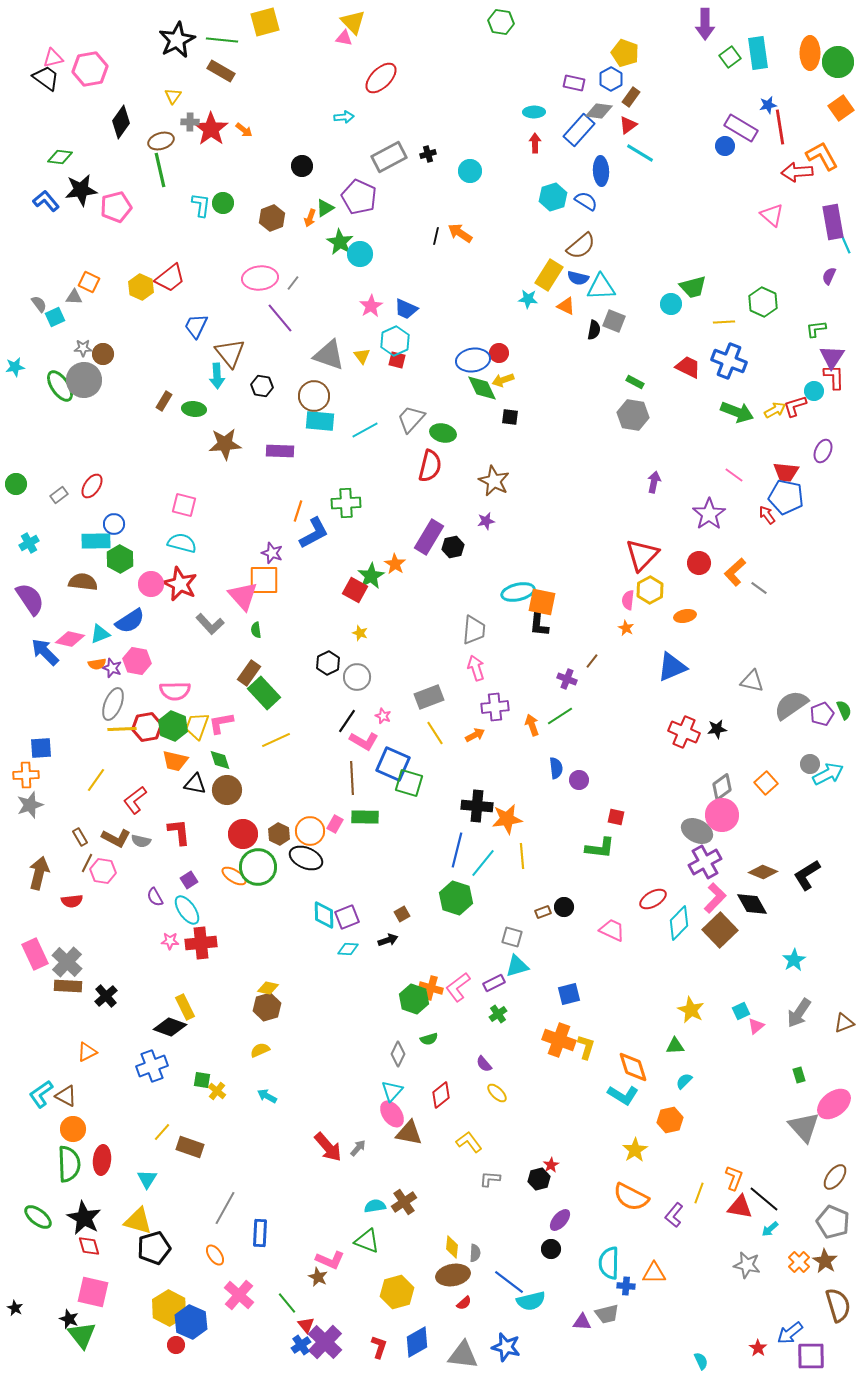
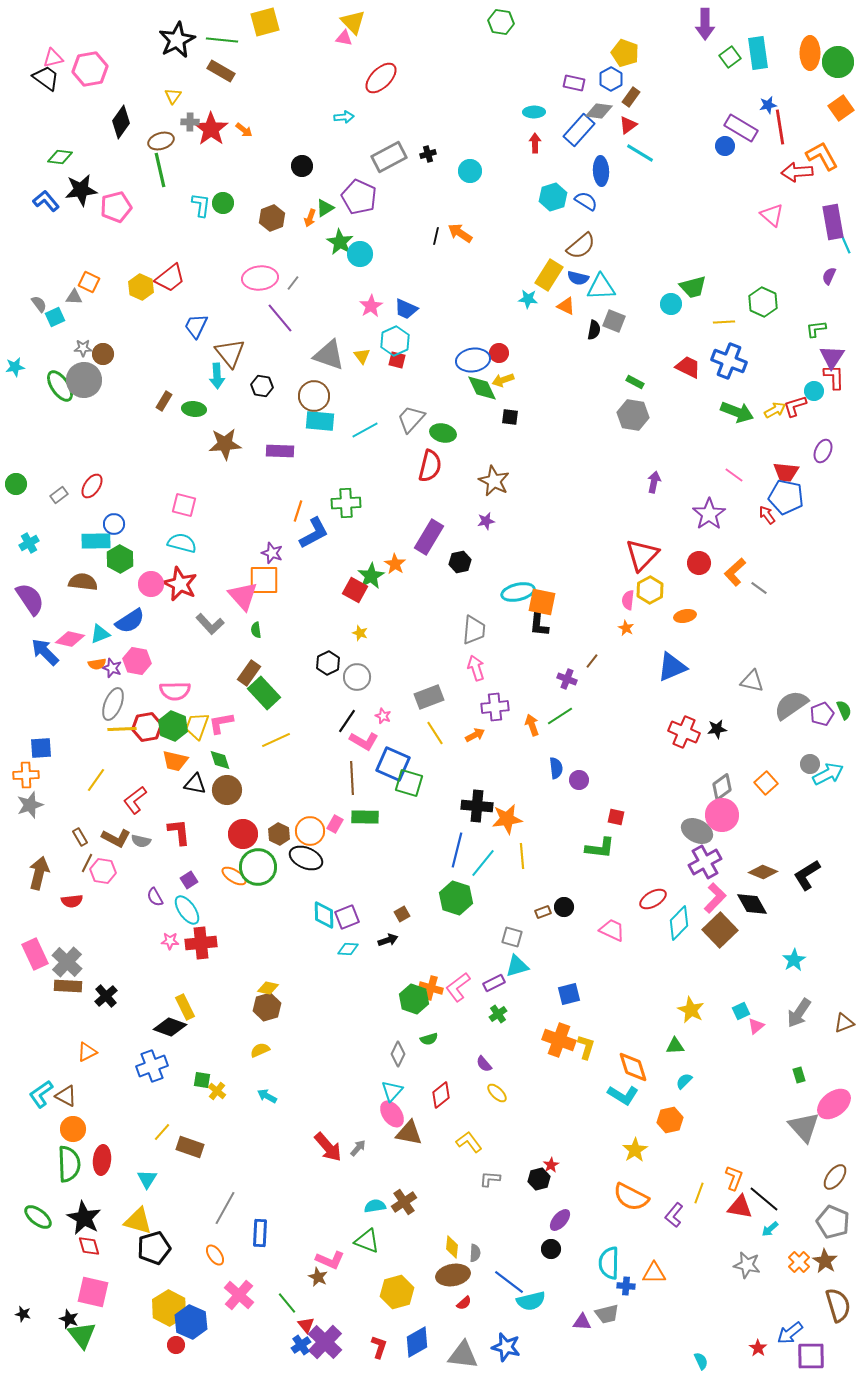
black hexagon at (453, 547): moved 7 px right, 15 px down
black star at (15, 1308): moved 8 px right, 6 px down; rotated 14 degrees counterclockwise
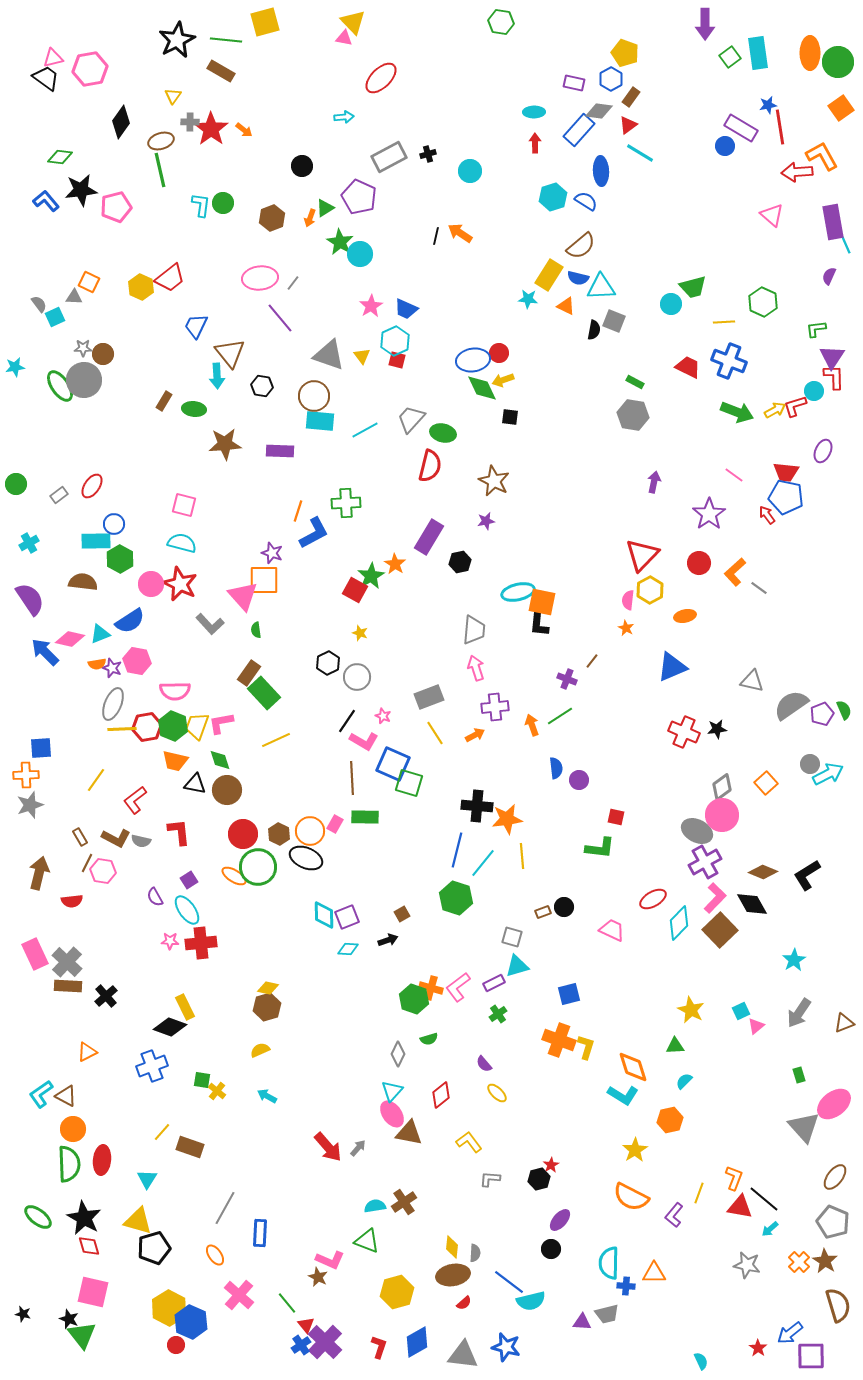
green line at (222, 40): moved 4 px right
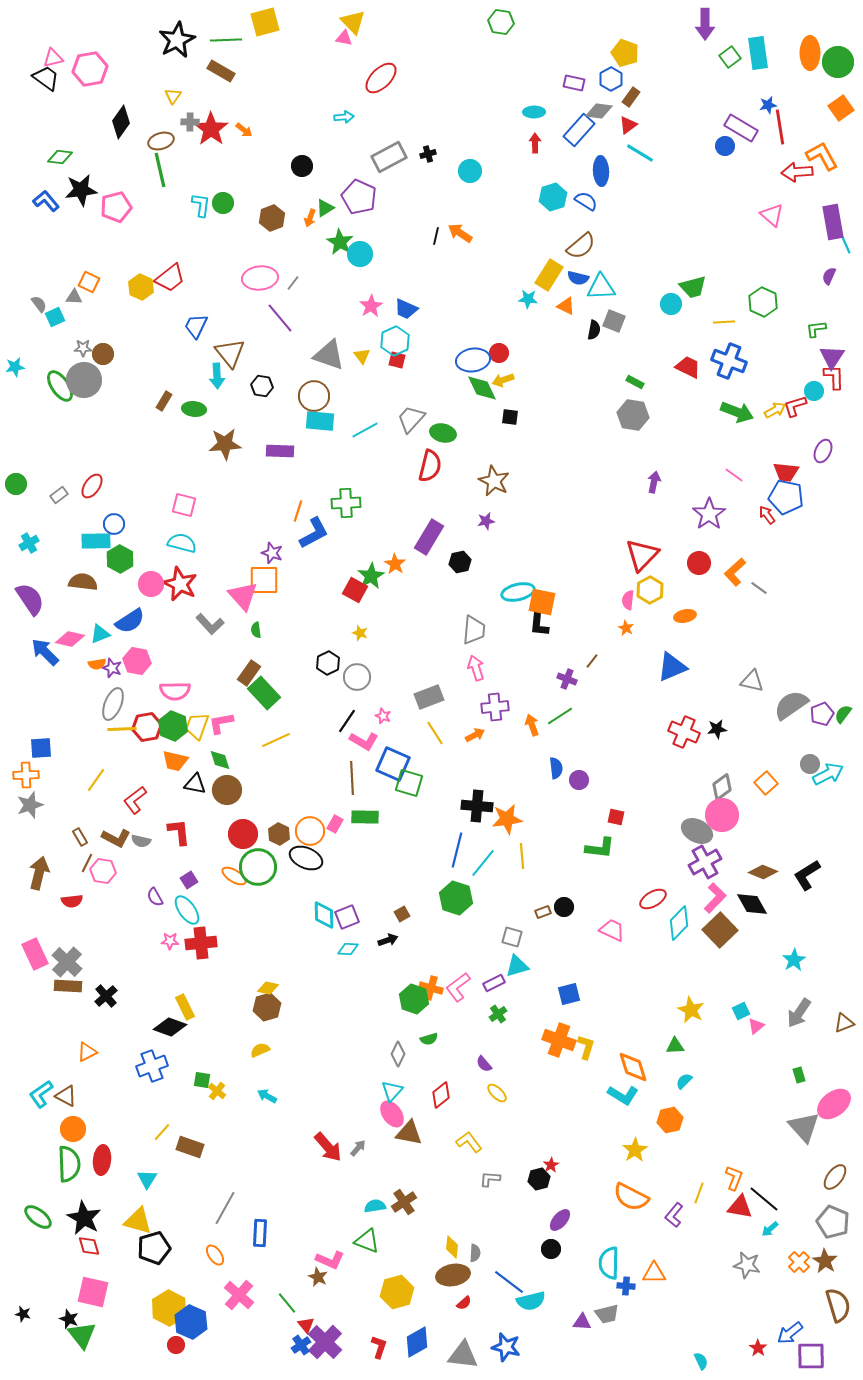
green line at (226, 40): rotated 8 degrees counterclockwise
green semicircle at (844, 710): moved 1 px left, 4 px down; rotated 120 degrees counterclockwise
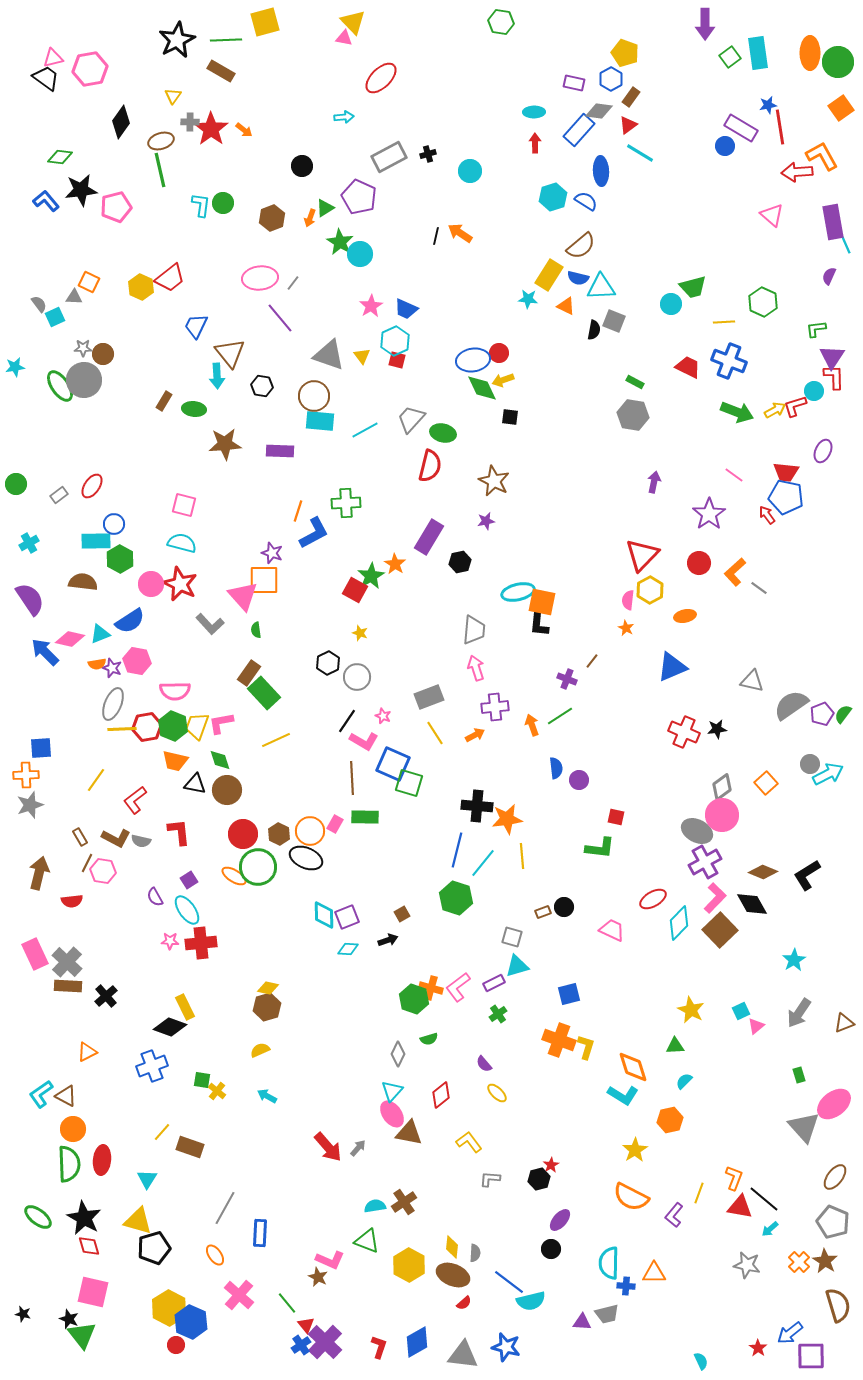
brown ellipse at (453, 1275): rotated 32 degrees clockwise
yellow hexagon at (397, 1292): moved 12 px right, 27 px up; rotated 16 degrees counterclockwise
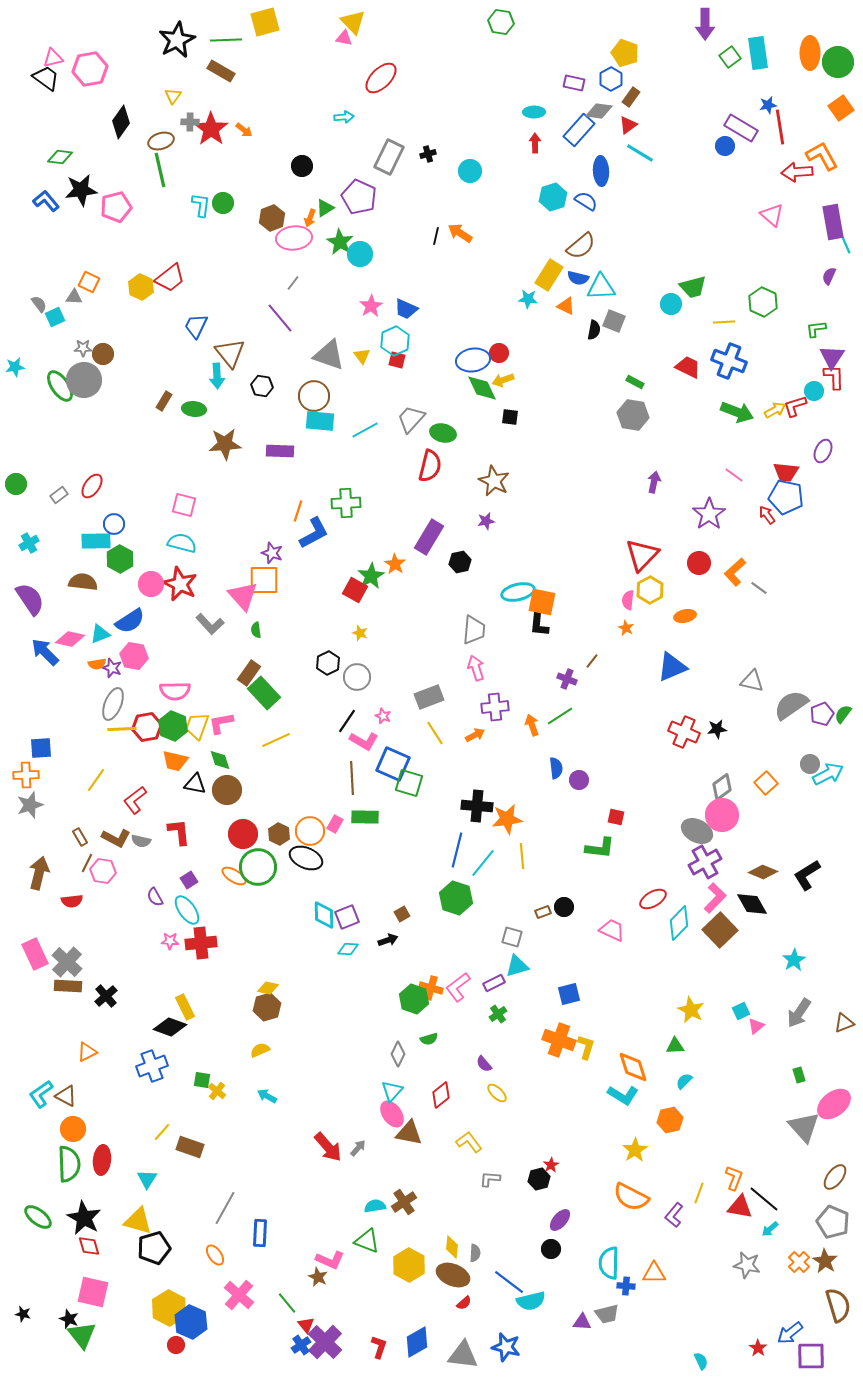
gray rectangle at (389, 157): rotated 36 degrees counterclockwise
pink ellipse at (260, 278): moved 34 px right, 40 px up
pink hexagon at (137, 661): moved 3 px left, 5 px up
